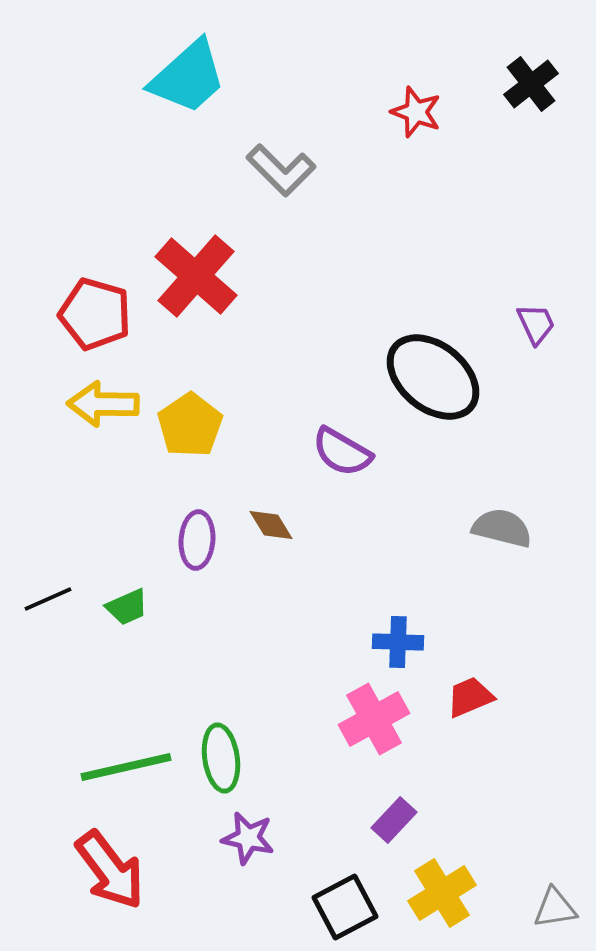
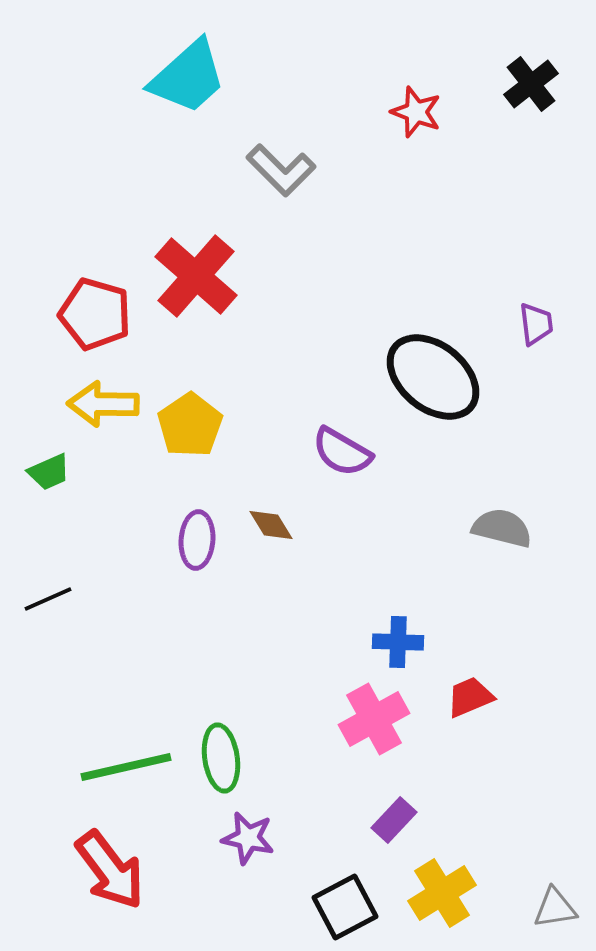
purple trapezoid: rotated 18 degrees clockwise
green trapezoid: moved 78 px left, 135 px up
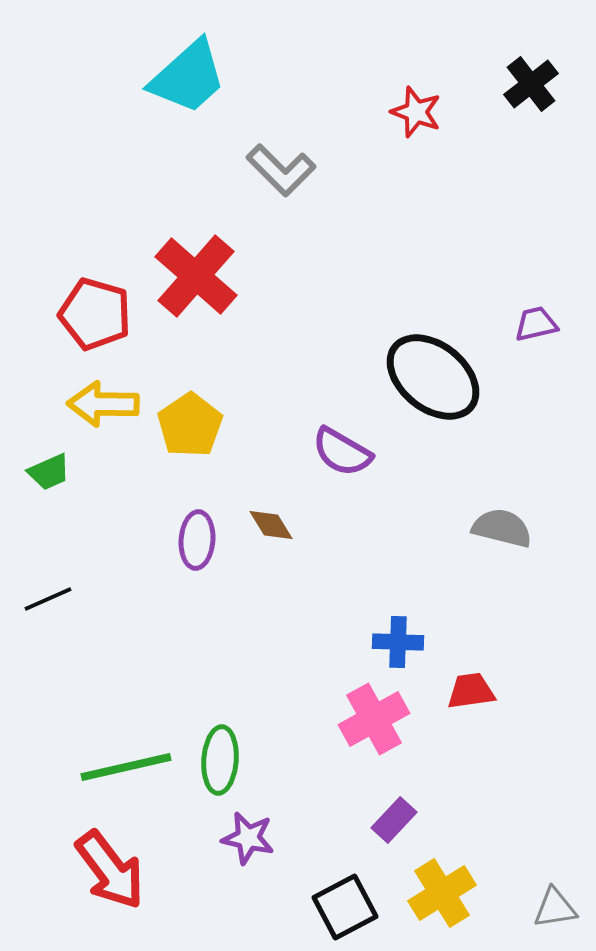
purple trapezoid: rotated 96 degrees counterclockwise
red trapezoid: moved 1 px right, 6 px up; rotated 15 degrees clockwise
green ellipse: moved 1 px left, 2 px down; rotated 12 degrees clockwise
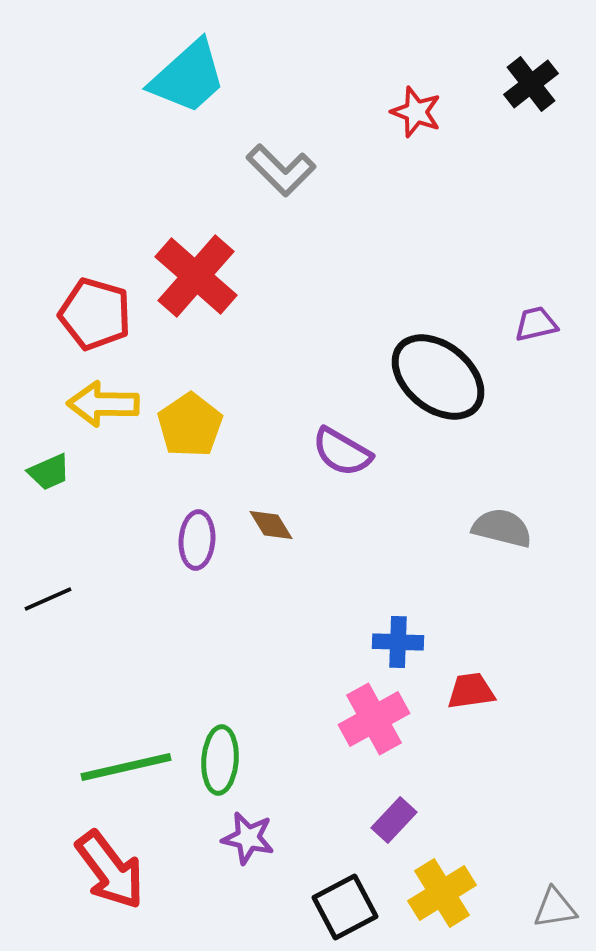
black ellipse: moved 5 px right
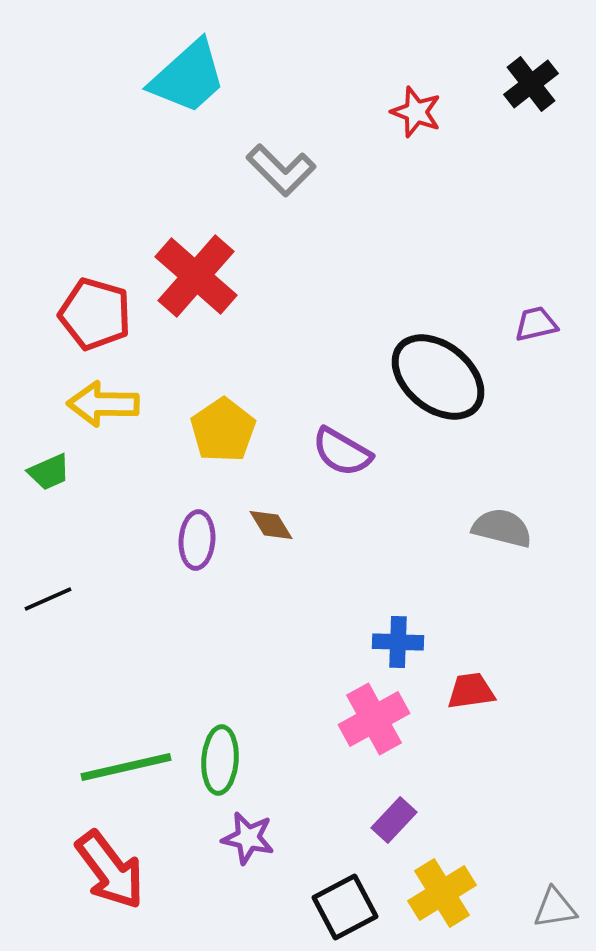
yellow pentagon: moved 33 px right, 5 px down
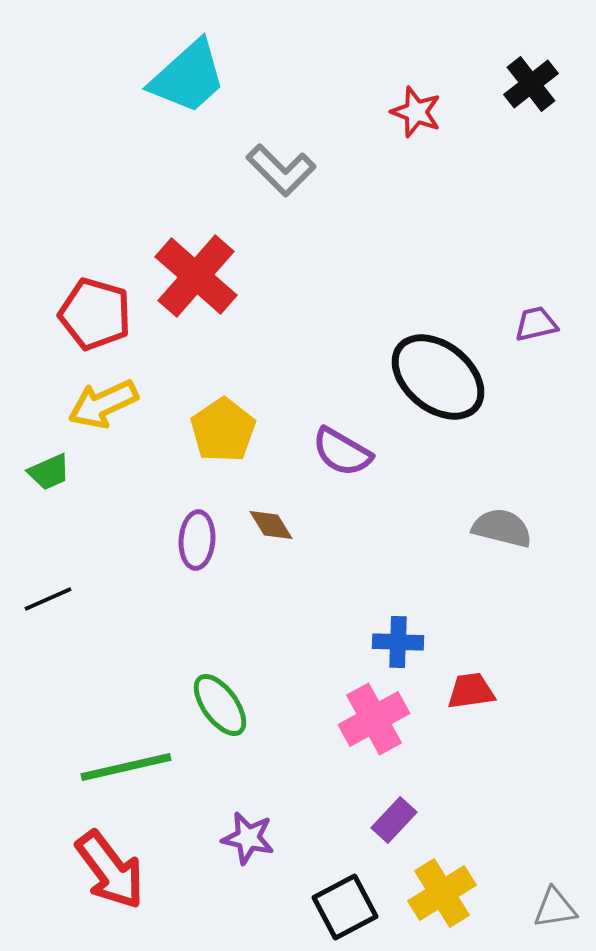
yellow arrow: rotated 26 degrees counterclockwise
green ellipse: moved 55 px up; rotated 40 degrees counterclockwise
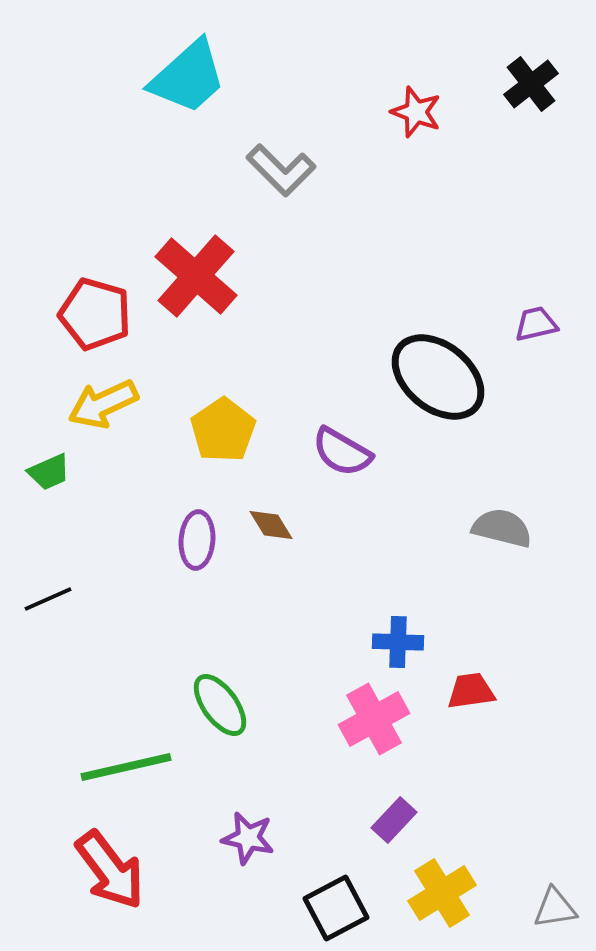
black square: moved 9 px left, 1 px down
